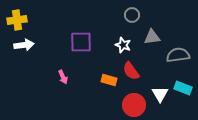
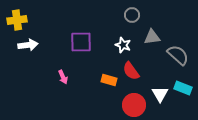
white arrow: moved 4 px right
gray semicircle: rotated 50 degrees clockwise
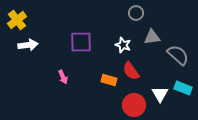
gray circle: moved 4 px right, 2 px up
yellow cross: rotated 30 degrees counterclockwise
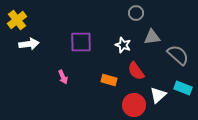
white arrow: moved 1 px right, 1 px up
red semicircle: moved 5 px right
white triangle: moved 2 px left, 1 px down; rotated 18 degrees clockwise
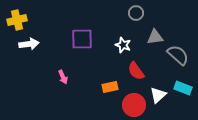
yellow cross: rotated 24 degrees clockwise
gray triangle: moved 3 px right
purple square: moved 1 px right, 3 px up
orange rectangle: moved 1 px right, 7 px down; rotated 28 degrees counterclockwise
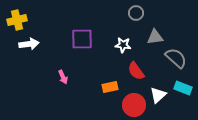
white star: rotated 14 degrees counterclockwise
gray semicircle: moved 2 px left, 3 px down
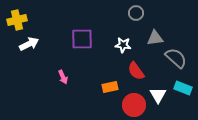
gray triangle: moved 1 px down
white arrow: rotated 18 degrees counterclockwise
white triangle: rotated 18 degrees counterclockwise
